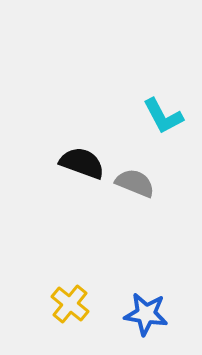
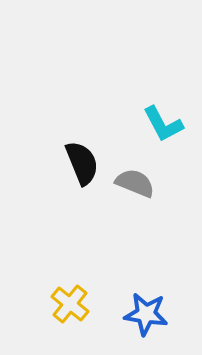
cyan L-shape: moved 8 px down
black semicircle: rotated 48 degrees clockwise
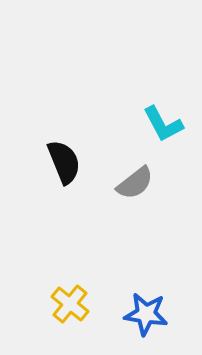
black semicircle: moved 18 px left, 1 px up
gray semicircle: rotated 120 degrees clockwise
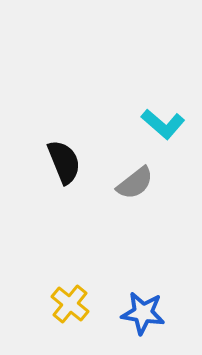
cyan L-shape: rotated 21 degrees counterclockwise
blue star: moved 3 px left, 1 px up
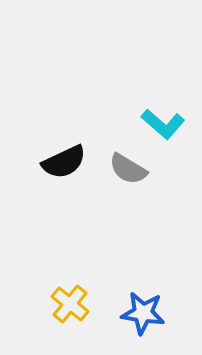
black semicircle: rotated 87 degrees clockwise
gray semicircle: moved 7 px left, 14 px up; rotated 69 degrees clockwise
